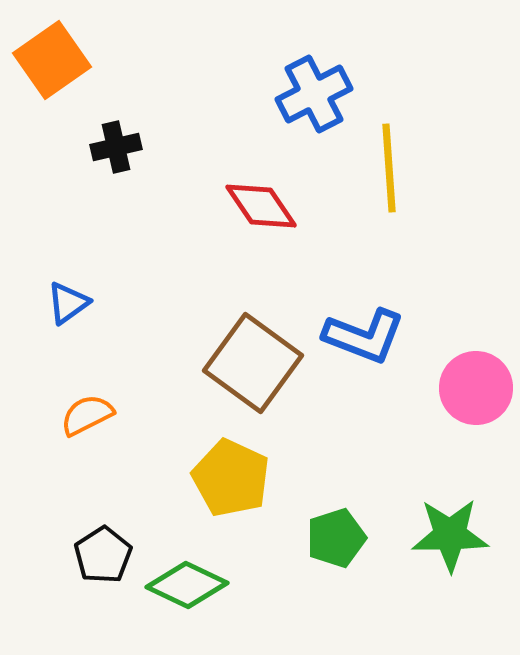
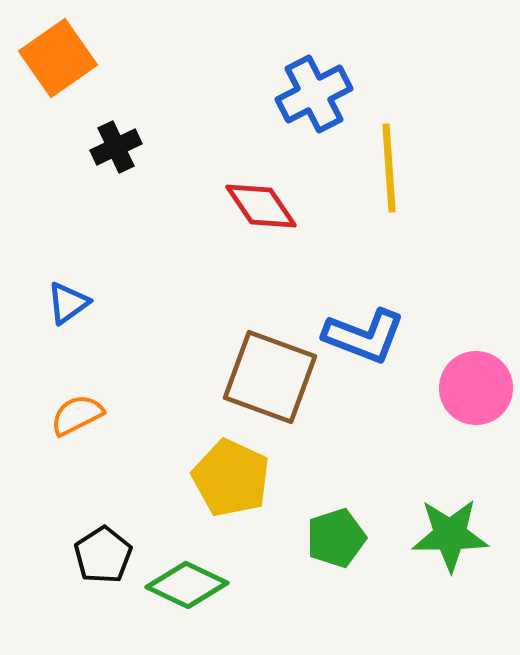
orange square: moved 6 px right, 2 px up
black cross: rotated 12 degrees counterclockwise
brown square: moved 17 px right, 14 px down; rotated 16 degrees counterclockwise
orange semicircle: moved 10 px left
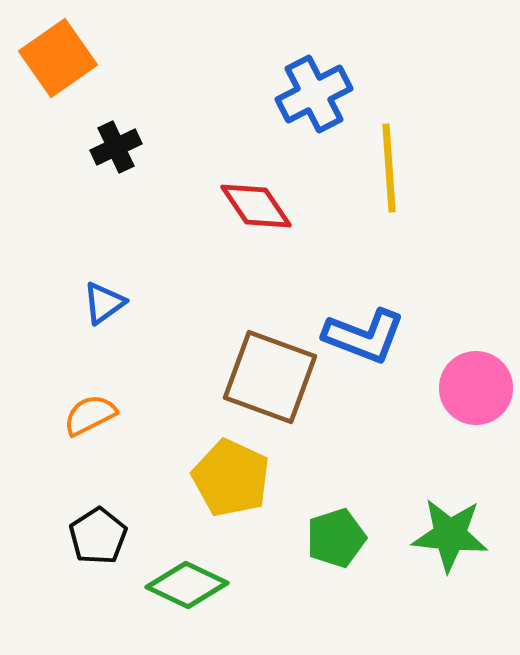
red diamond: moved 5 px left
blue triangle: moved 36 px right
orange semicircle: moved 13 px right
green star: rotated 6 degrees clockwise
black pentagon: moved 5 px left, 19 px up
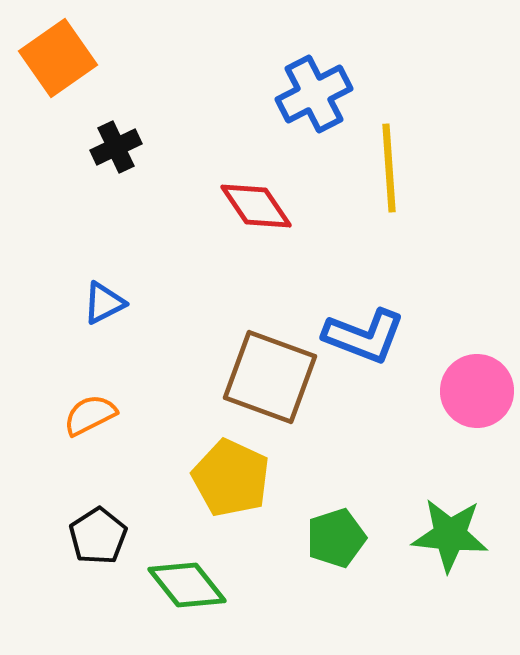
blue triangle: rotated 9 degrees clockwise
pink circle: moved 1 px right, 3 px down
green diamond: rotated 26 degrees clockwise
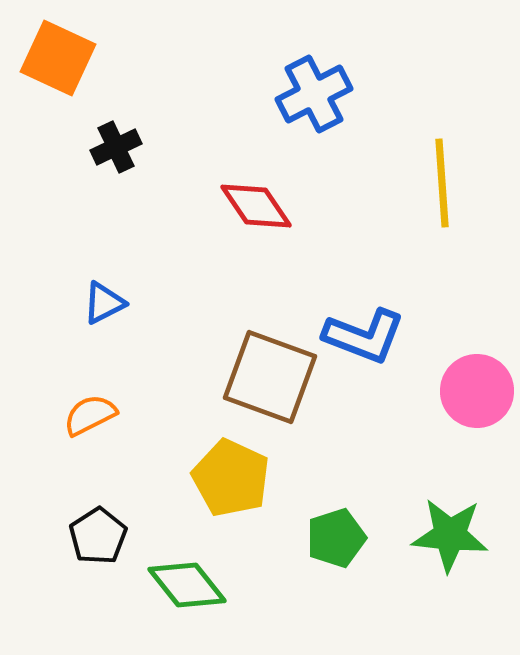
orange square: rotated 30 degrees counterclockwise
yellow line: moved 53 px right, 15 px down
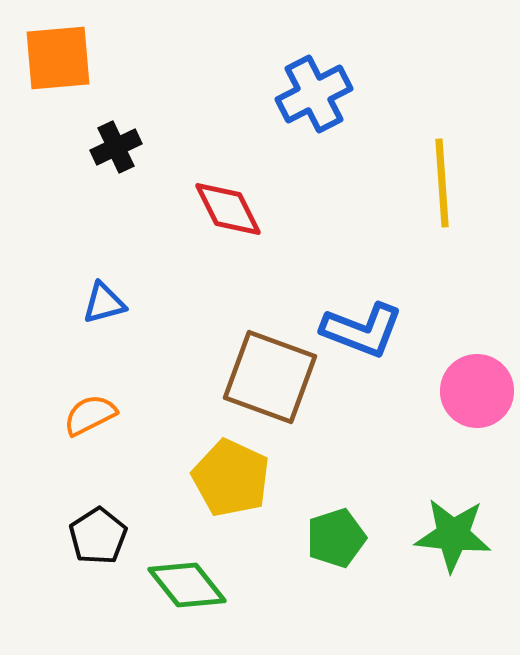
orange square: rotated 30 degrees counterclockwise
red diamond: moved 28 px left, 3 px down; rotated 8 degrees clockwise
blue triangle: rotated 12 degrees clockwise
blue L-shape: moved 2 px left, 6 px up
green star: moved 3 px right
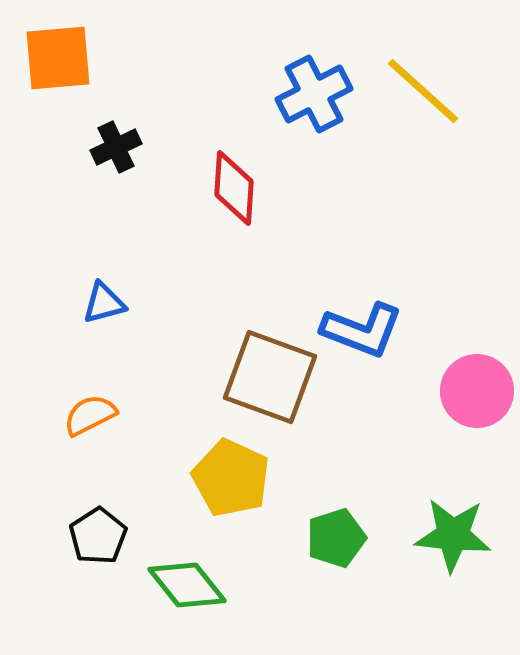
yellow line: moved 19 px left, 92 px up; rotated 44 degrees counterclockwise
red diamond: moved 6 px right, 21 px up; rotated 30 degrees clockwise
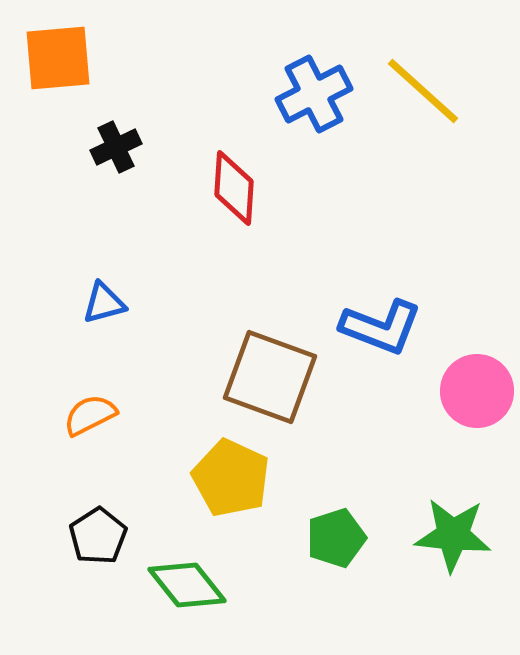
blue L-shape: moved 19 px right, 3 px up
